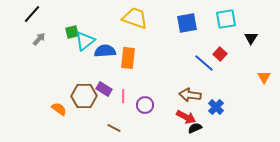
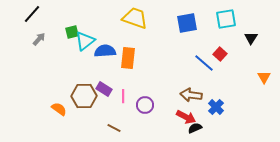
brown arrow: moved 1 px right
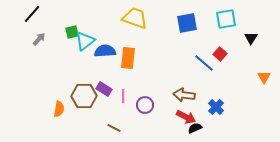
brown arrow: moved 7 px left
orange semicircle: rotated 63 degrees clockwise
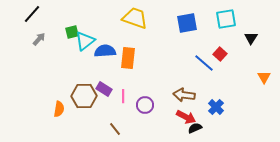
brown line: moved 1 px right, 1 px down; rotated 24 degrees clockwise
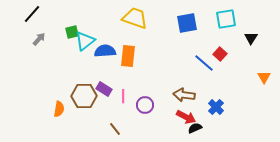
orange rectangle: moved 2 px up
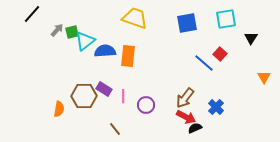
gray arrow: moved 18 px right, 9 px up
brown arrow: moved 1 px right, 3 px down; rotated 60 degrees counterclockwise
purple circle: moved 1 px right
